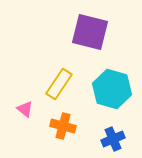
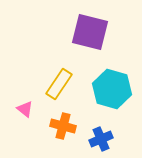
blue cross: moved 12 px left
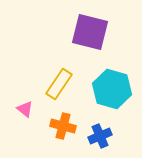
blue cross: moved 1 px left, 3 px up
